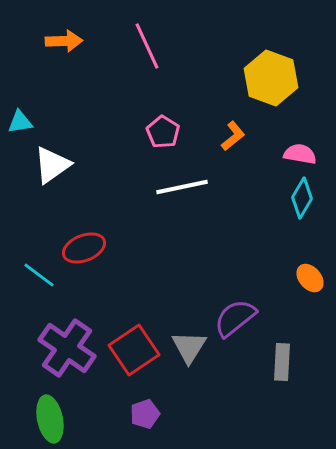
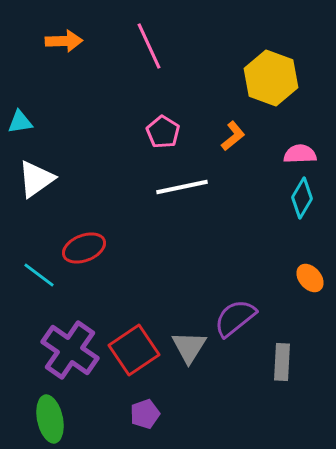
pink line: moved 2 px right
pink semicircle: rotated 12 degrees counterclockwise
white triangle: moved 16 px left, 14 px down
purple cross: moved 3 px right, 2 px down
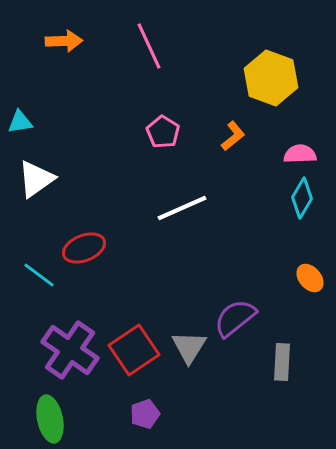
white line: moved 21 px down; rotated 12 degrees counterclockwise
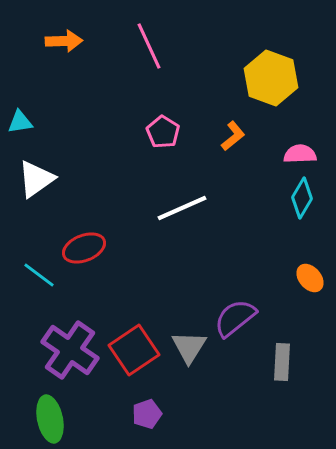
purple pentagon: moved 2 px right
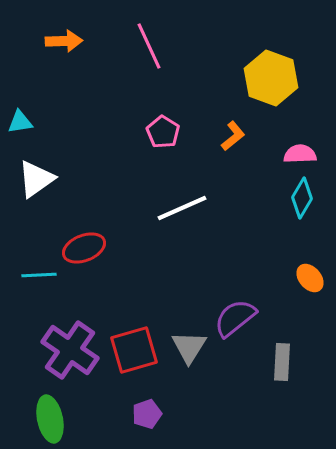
cyan line: rotated 40 degrees counterclockwise
red square: rotated 18 degrees clockwise
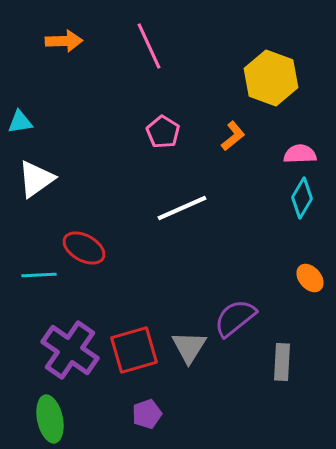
red ellipse: rotated 51 degrees clockwise
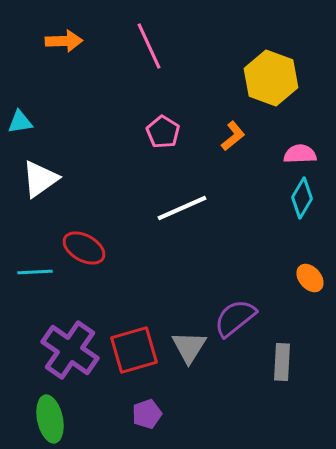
white triangle: moved 4 px right
cyan line: moved 4 px left, 3 px up
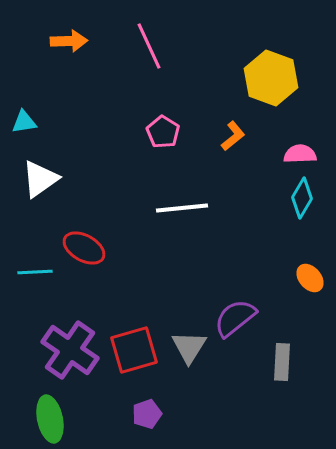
orange arrow: moved 5 px right
cyan triangle: moved 4 px right
white line: rotated 18 degrees clockwise
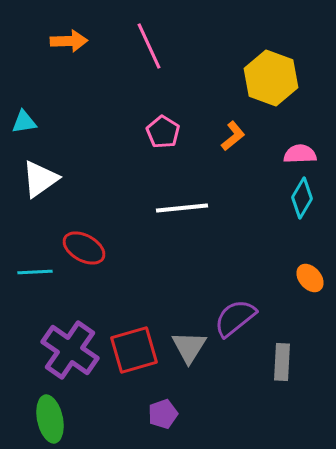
purple pentagon: moved 16 px right
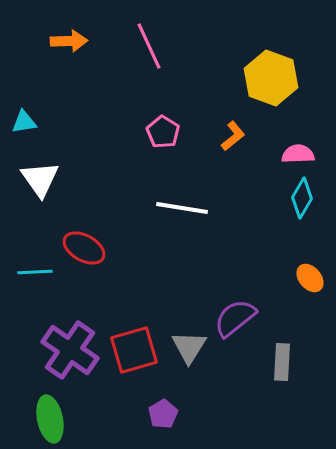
pink semicircle: moved 2 px left
white triangle: rotated 30 degrees counterclockwise
white line: rotated 15 degrees clockwise
purple pentagon: rotated 12 degrees counterclockwise
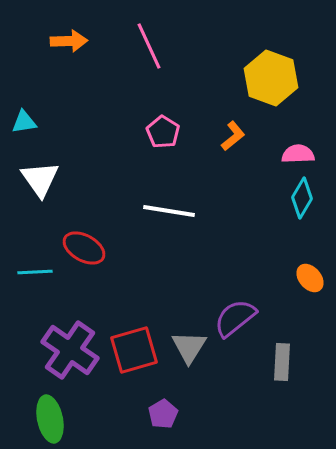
white line: moved 13 px left, 3 px down
